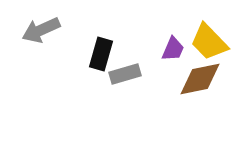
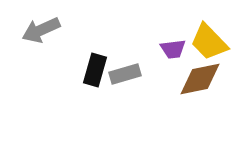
purple trapezoid: rotated 60 degrees clockwise
black rectangle: moved 6 px left, 16 px down
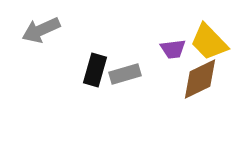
brown diamond: rotated 15 degrees counterclockwise
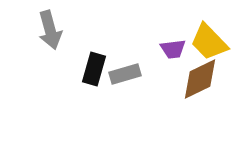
gray arrow: moved 9 px right; rotated 81 degrees counterclockwise
black rectangle: moved 1 px left, 1 px up
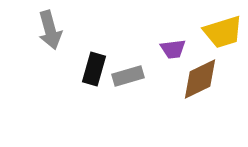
yellow trapezoid: moved 14 px right, 10 px up; rotated 63 degrees counterclockwise
gray rectangle: moved 3 px right, 2 px down
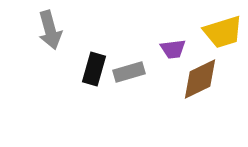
gray rectangle: moved 1 px right, 4 px up
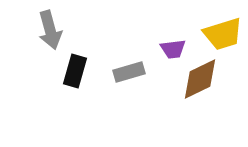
yellow trapezoid: moved 2 px down
black rectangle: moved 19 px left, 2 px down
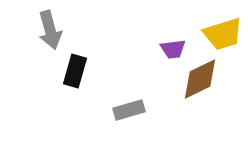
gray rectangle: moved 38 px down
